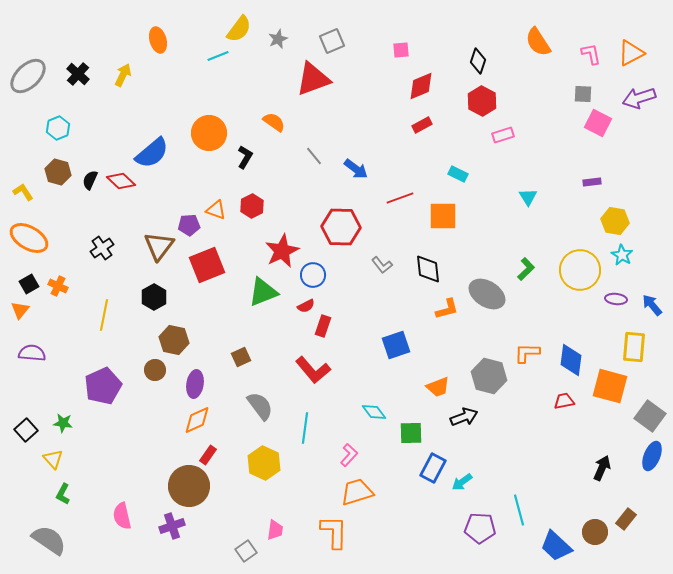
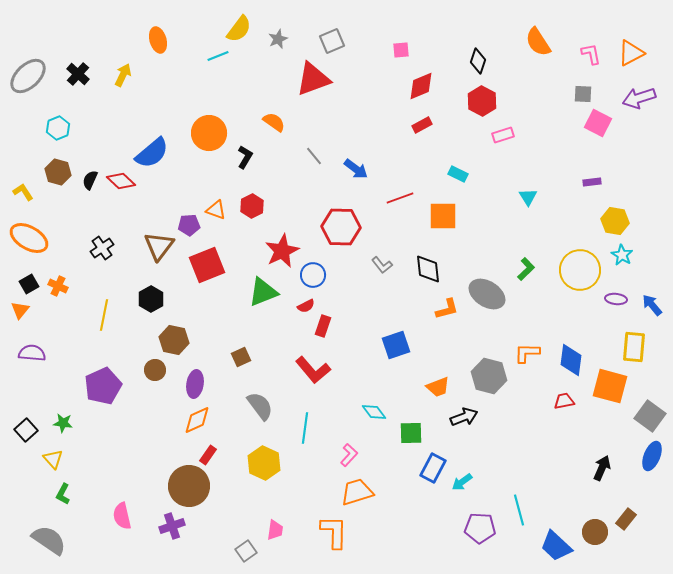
black hexagon at (154, 297): moved 3 px left, 2 px down
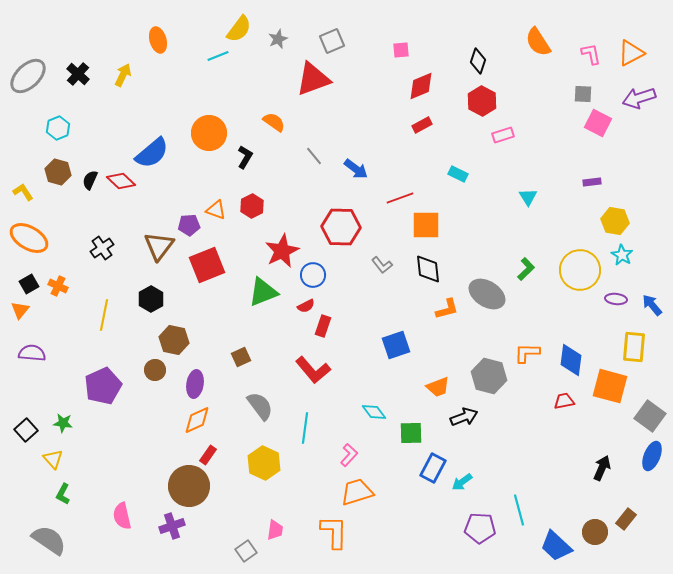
orange square at (443, 216): moved 17 px left, 9 px down
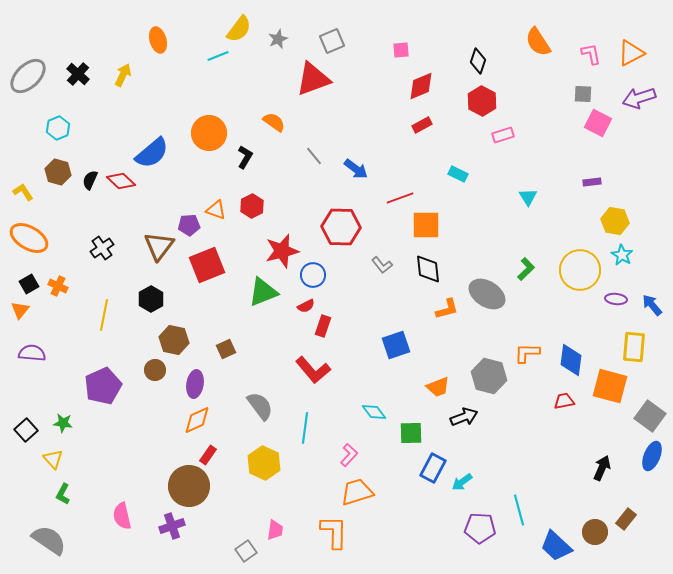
red star at (282, 251): rotated 12 degrees clockwise
brown square at (241, 357): moved 15 px left, 8 px up
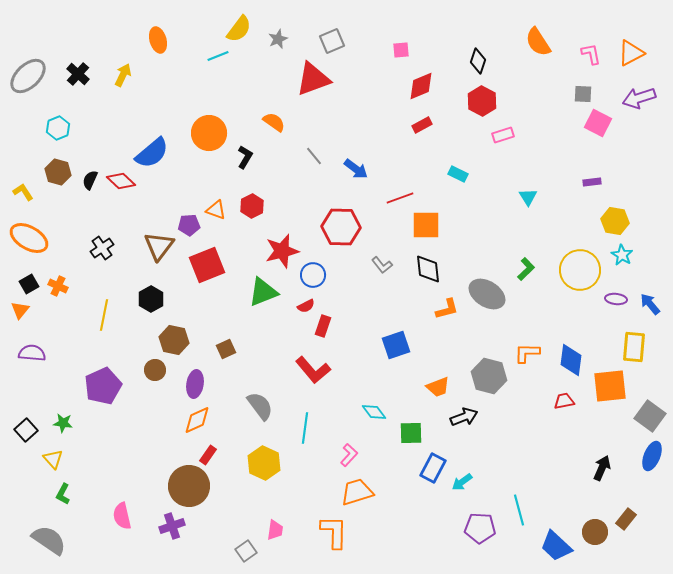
blue arrow at (652, 305): moved 2 px left, 1 px up
orange square at (610, 386): rotated 21 degrees counterclockwise
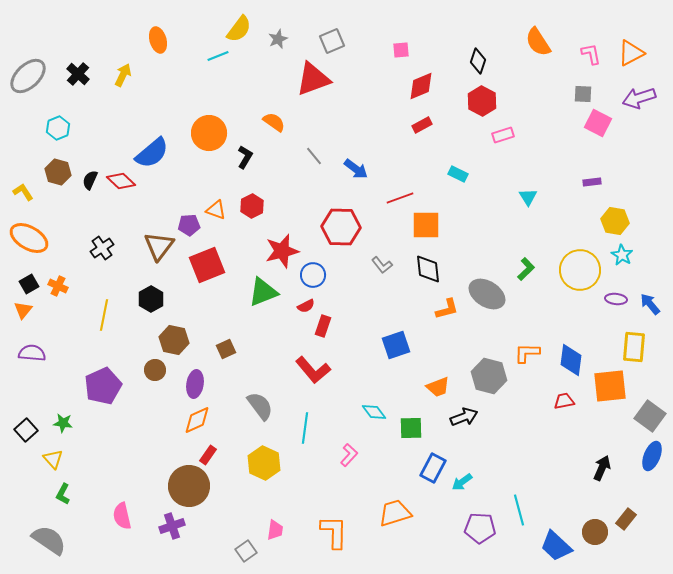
orange triangle at (20, 310): moved 3 px right
green square at (411, 433): moved 5 px up
orange trapezoid at (357, 492): moved 38 px right, 21 px down
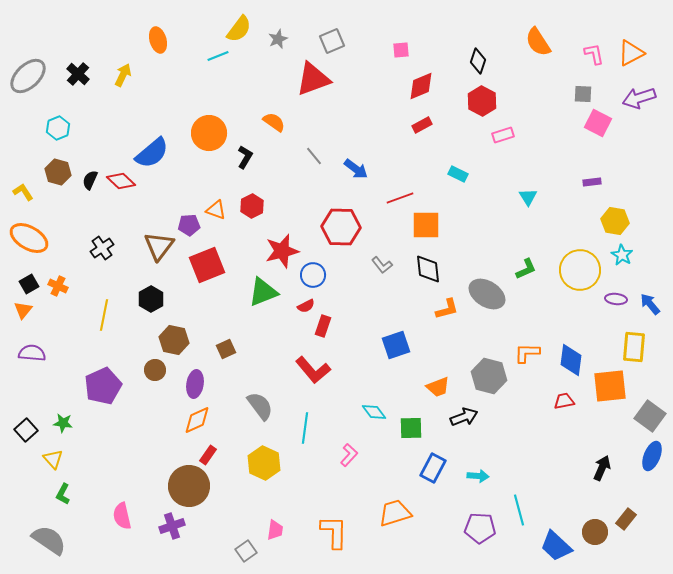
pink L-shape at (591, 54): moved 3 px right
green L-shape at (526, 269): rotated 20 degrees clockwise
cyan arrow at (462, 482): moved 16 px right, 6 px up; rotated 140 degrees counterclockwise
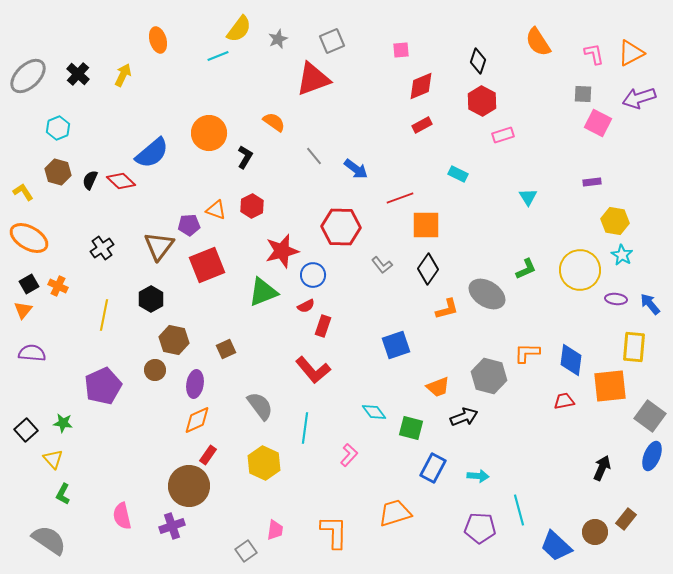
black diamond at (428, 269): rotated 40 degrees clockwise
green square at (411, 428): rotated 15 degrees clockwise
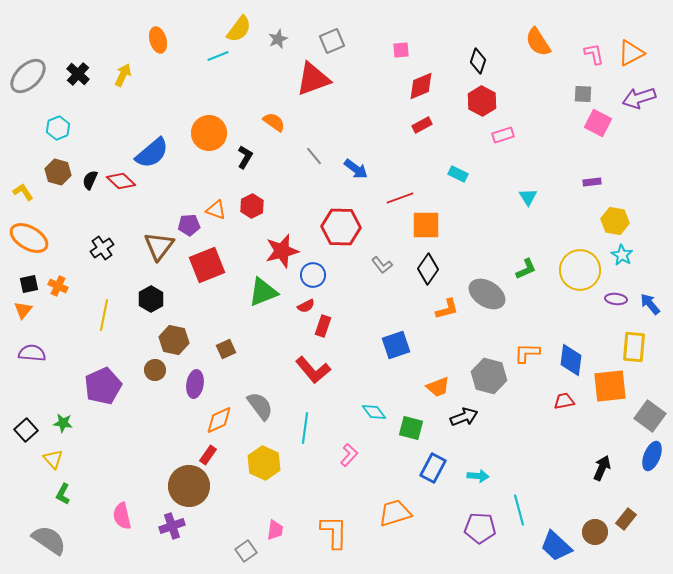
black square at (29, 284): rotated 18 degrees clockwise
orange diamond at (197, 420): moved 22 px right
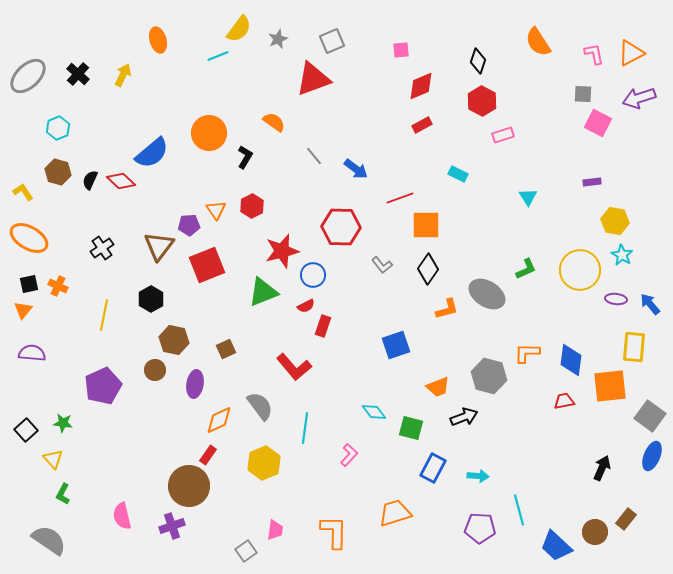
orange triangle at (216, 210): rotated 35 degrees clockwise
red L-shape at (313, 370): moved 19 px left, 3 px up
yellow hexagon at (264, 463): rotated 12 degrees clockwise
